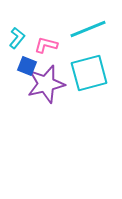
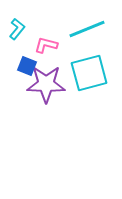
cyan line: moved 1 px left
cyan L-shape: moved 9 px up
purple star: rotated 15 degrees clockwise
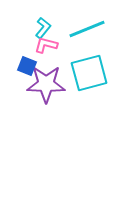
cyan L-shape: moved 26 px right, 1 px up
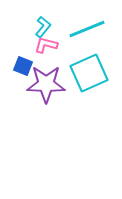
cyan L-shape: moved 1 px up
blue square: moved 4 px left
cyan square: rotated 9 degrees counterclockwise
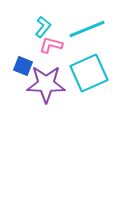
pink L-shape: moved 5 px right
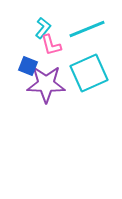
cyan L-shape: moved 1 px down
pink L-shape: rotated 120 degrees counterclockwise
blue square: moved 5 px right
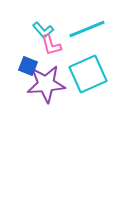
cyan L-shape: moved 2 px down; rotated 100 degrees clockwise
cyan square: moved 1 px left, 1 px down
purple star: rotated 6 degrees counterclockwise
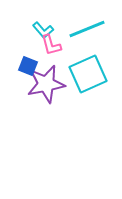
purple star: rotated 6 degrees counterclockwise
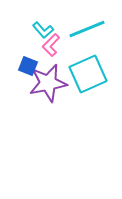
pink L-shape: rotated 60 degrees clockwise
purple star: moved 2 px right, 1 px up
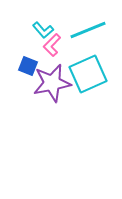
cyan line: moved 1 px right, 1 px down
pink L-shape: moved 1 px right
purple star: moved 4 px right
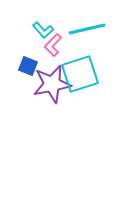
cyan line: moved 1 px left, 1 px up; rotated 9 degrees clockwise
pink L-shape: moved 1 px right
cyan square: moved 8 px left; rotated 6 degrees clockwise
purple star: moved 1 px down
